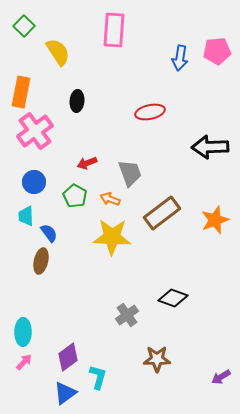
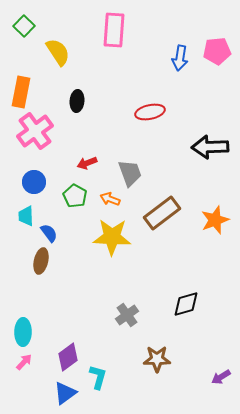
black diamond: moved 13 px right, 6 px down; rotated 36 degrees counterclockwise
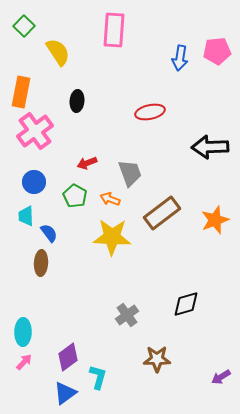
brown ellipse: moved 2 px down; rotated 10 degrees counterclockwise
